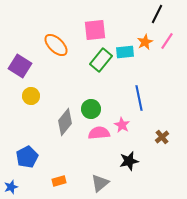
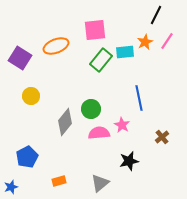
black line: moved 1 px left, 1 px down
orange ellipse: moved 1 px down; rotated 65 degrees counterclockwise
purple square: moved 8 px up
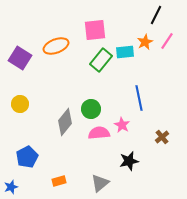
yellow circle: moved 11 px left, 8 px down
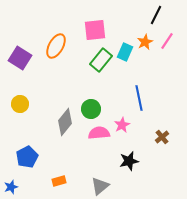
orange ellipse: rotated 40 degrees counterclockwise
cyan rectangle: rotated 60 degrees counterclockwise
pink star: rotated 14 degrees clockwise
gray triangle: moved 3 px down
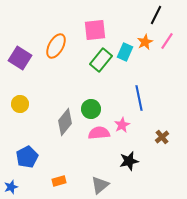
gray triangle: moved 1 px up
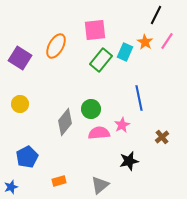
orange star: rotated 14 degrees counterclockwise
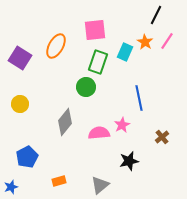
green rectangle: moved 3 px left, 2 px down; rotated 20 degrees counterclockwise
green circle: moved 5 px left, 22 px up
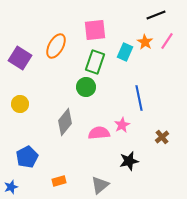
black line: rotated 42 degrees clockwise
green rectangle: moved 3 px left
